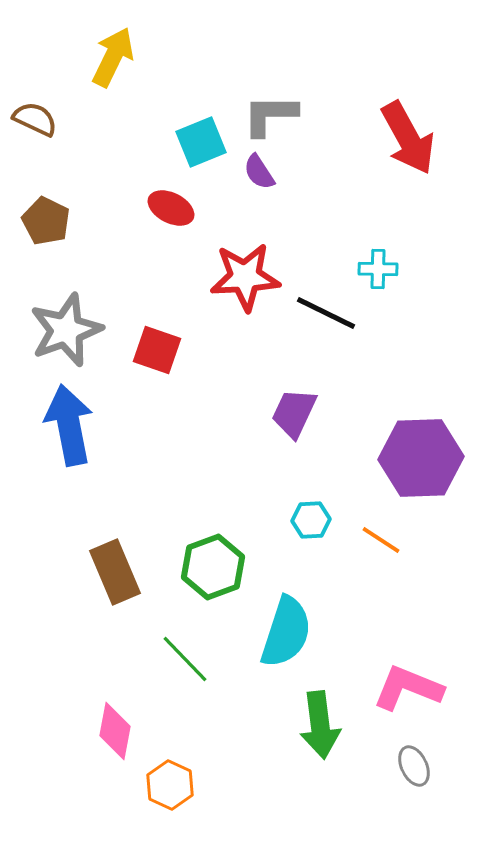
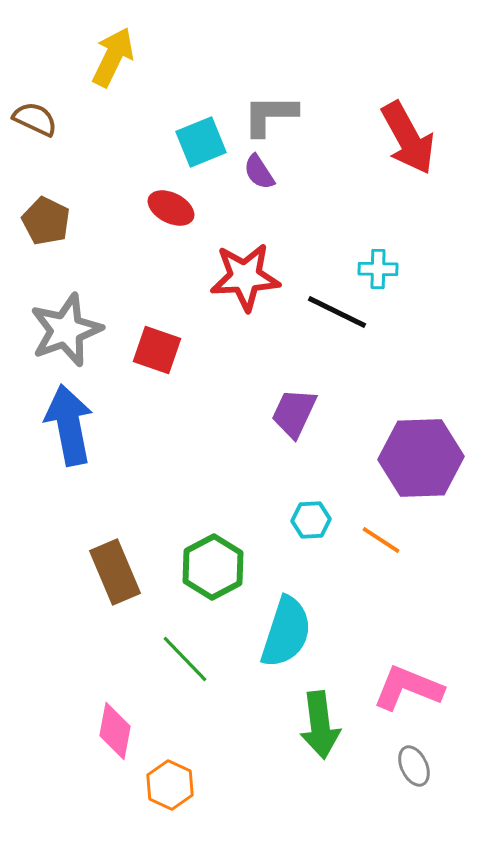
black line: moved 11 px right, 1 px up
green hexagon: rotated 8 degrees counterclockwise
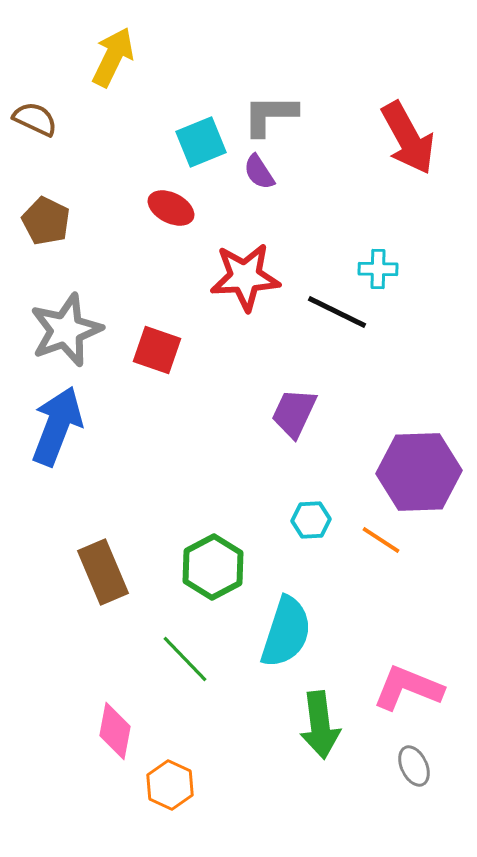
blue arrow: moved 12 px left, 1 px down; rotated 32 degrees clockwise
purple hexagon: moved 2 px left, 14 px down
brown rectangle: moved 12 px left
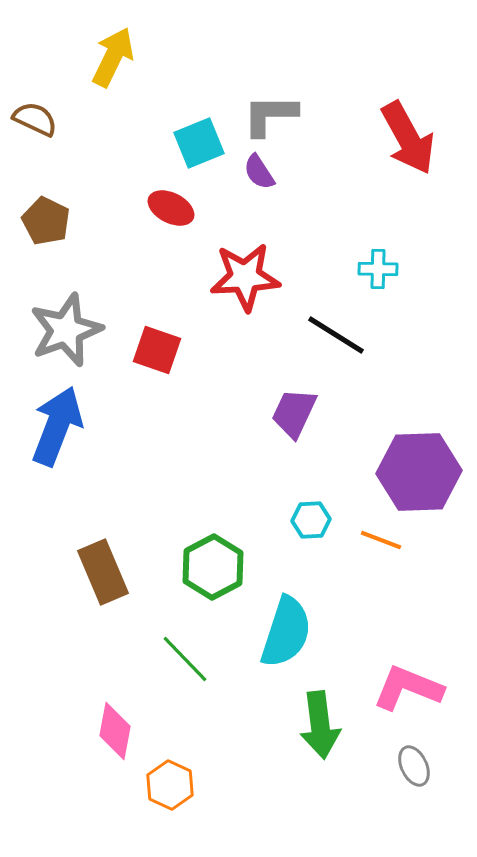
cyan square: moved 2 px left, 1 px down
black line: moved 1 px left, 23 px down; rotated 6 degrees clockwise
orange line: rotated 12 degrees counterclockwise
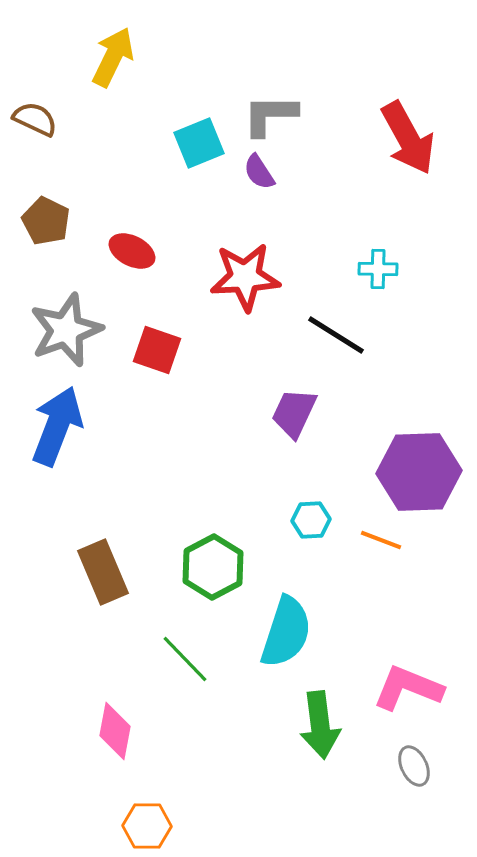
red ellipse: moved 39 px left, 43 px down
orange hexagon: moved 23 px left, 41 px down; rotated 24 degrees counterclockwise
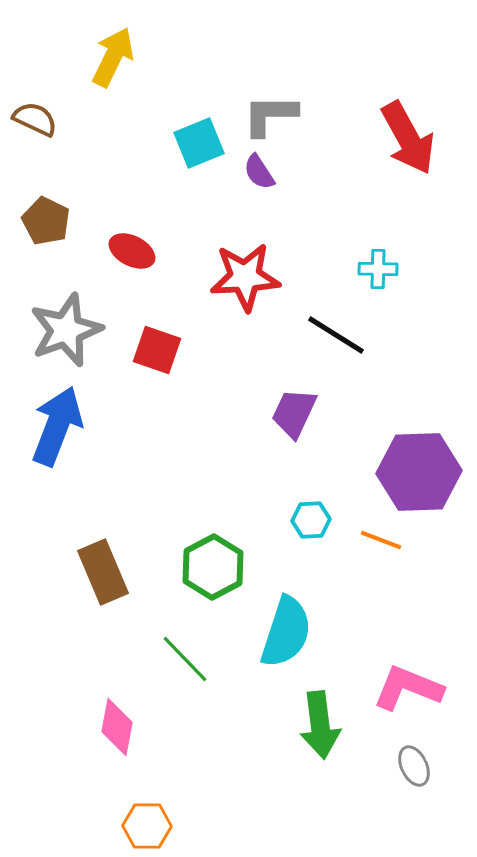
pink diamond: moved 2 px right, 4 px up
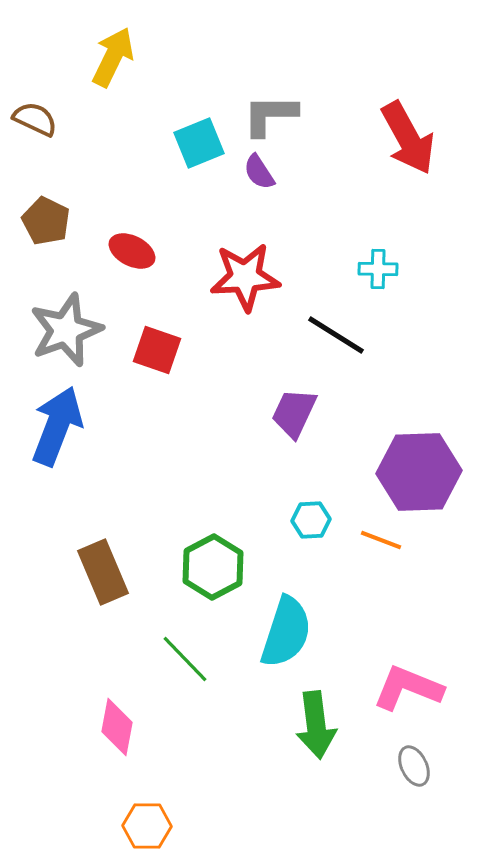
green arrow: moved 4 px left
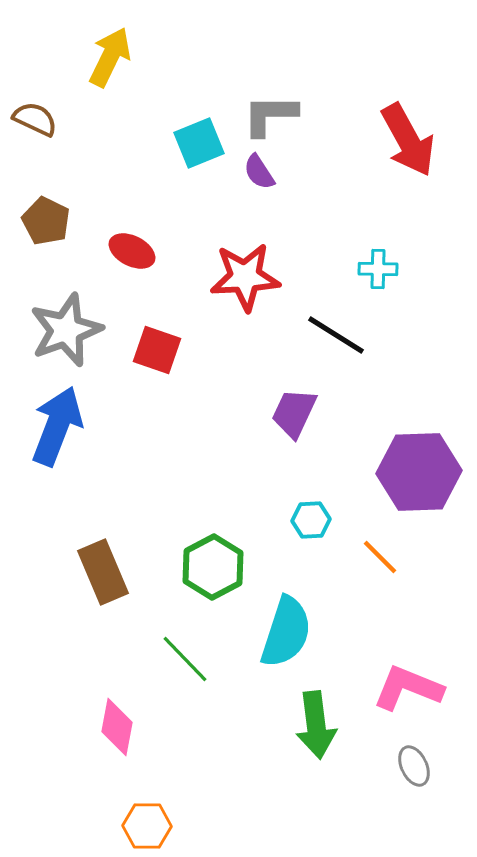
yellow arrow: moved 3 px left
red arrow: moved 2 px down
orange line: moved 1 px left, 17 px down; rotated 24 degrees clockwise
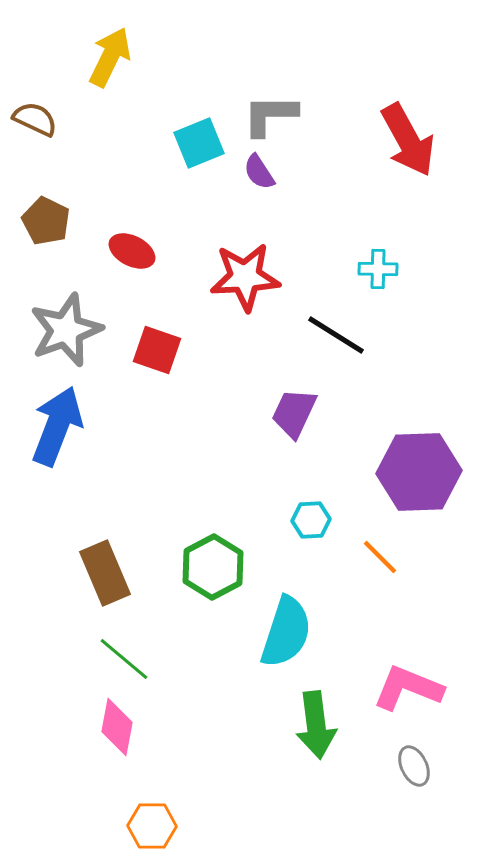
brown rectangle: moved 2 px right, 1 px down
green line: moved 61 px left; rotated 6 degrees counterclockwise
orange hexagon: moved 5 px right
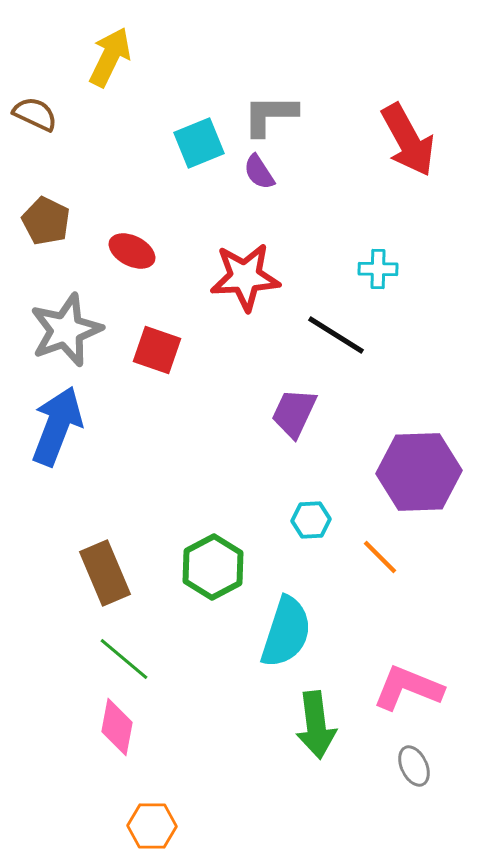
brown semicircle: moved 5 px up
